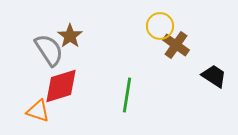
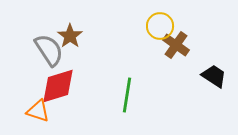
red diamond: moved 3 px left
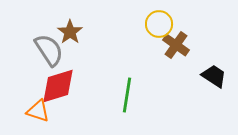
yellow circle: moved 1 px left, 2 px up
brown star: moved 4 px up
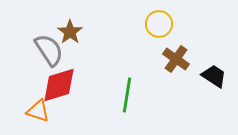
brown cross: moved 14 px down
red diamond: moved 1 px right, 1 px up
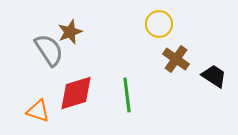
brown star: rotated 15 degrees clockwise
red diamond: moved 17 px right, 8 px down
green line: rotated 16 degrees counterclockwise
